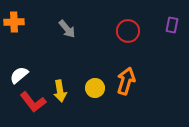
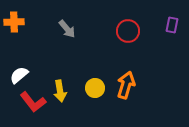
orange arrow: moved 4 px down
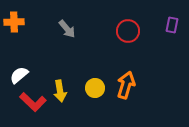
red L-shape: rotated 8 degrees counterclockwise
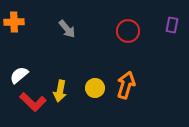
yellow arrow: rotated 20 degrees clockwise
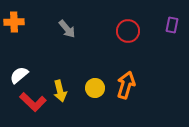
yellow arrow: rotated 25 degrees counterclockwise
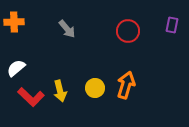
white semicircle: moved 3 px left, 7 px up
red L-shape: moved 2 px left, 5 px up
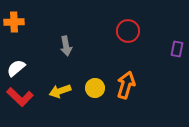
purple rectangle: moved 5 px right, 24 px down
gray arrow: moved 1 px left, 17 px down; rotated 30 degrees clockwise
yellow arrow: rotated 85 degrees clockwise
red L-shape: moved 11 px left
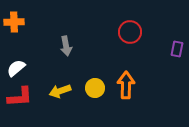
red circle: moved 2 px right, 1 px down
orange arrow: rotated 16 degrees counterclockwise
red L-shape: rotated 48 degrees counterclockwise
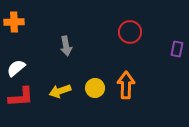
red L-shape: moved 1 px right
